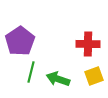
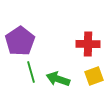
green line: rotated 30 degrees counterclockwise
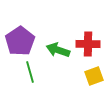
green line: moved 1 px left
green arrow: moved 29 px up
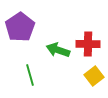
purple pentagon: moved 14 px up
green line: moved 3 px down
yellow square: rotated 18 degrees counterclockwise
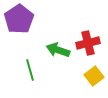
purple pentagon: moved 1 px left, 8 px up
red cross: moved 1 px up; rotated 15 degrees counterclockwise
green line: moved 5 px up
